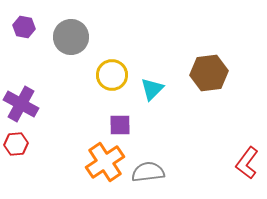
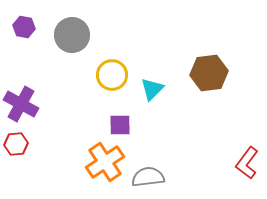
gray circle: moved 1 px right, 2 px up
gray semicircle: moved 5 px down
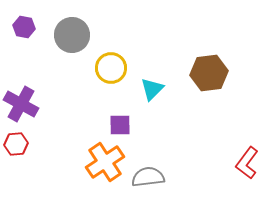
yellow circle: moved 1 px left, 7 px up
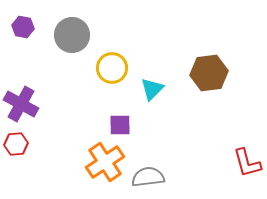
purple hexagon: moved 1 px left
yellow circle: moved 1 px right
red L-shape: rotated 52 degrees counterclockwise
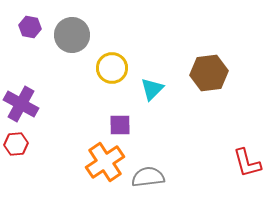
purple hexagon: moved 7 px right
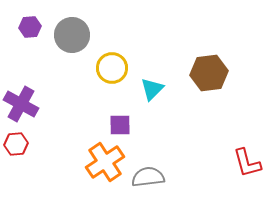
purple hexagon: rotated 15 degrees counterclockwise
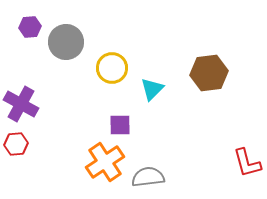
gray circle: moved 6 px left, 7 px down
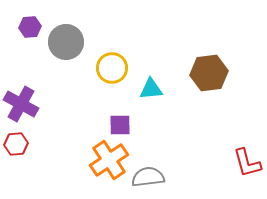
cyan triangle: moved 1 px left; rotated 40 degrees clockwise
orange cross: moved 4 px right, 2 px up
